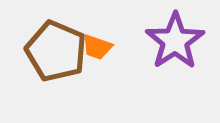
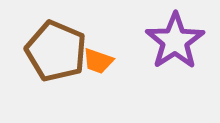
orange trapezoid: moved 1 px right, 14 px down
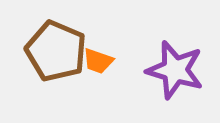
purple star: moved 29 px down; rotated 22 degrees counterclockwise
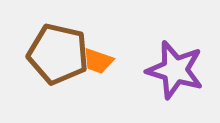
brown pentagon: moved 2 px right, 3 px down; rotated 10 degrees counterclockwise
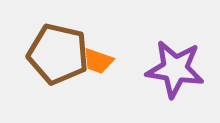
purple star: moved 1 px up; rotated 8 degrees counterclockwise
